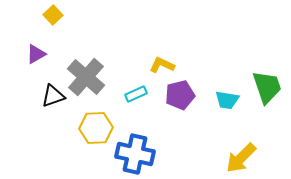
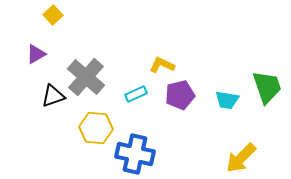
yellow hexagon: rotated 8 degrees clockwise
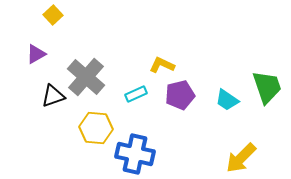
cyan trapezoid: rotated 25 degrees clockwise
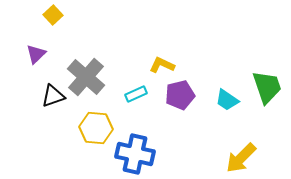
purple triangle: rotated 15 degrees counterclockwise
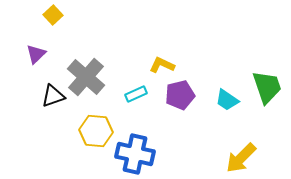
yellow hexagon: moved 3 px down
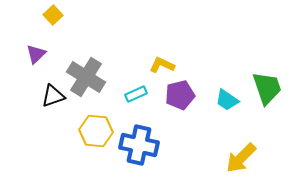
gray cross: rotated 9 degrees counterclockwise
green trapezoid: moved 1 px down
blue cross: moved 4 px right, 9 px up
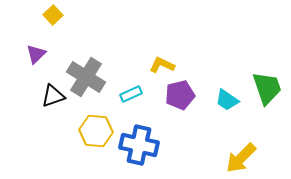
cyan rectangle: moved 5 px left
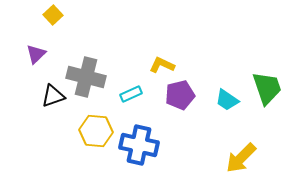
gray cross: rotated 18 degrees counterclockwise
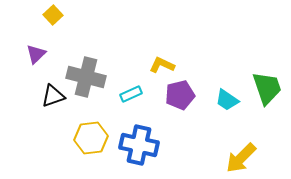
yellow hexagon: moved 5 px left, 7 px down; rotated 12 degrees counterclockwise
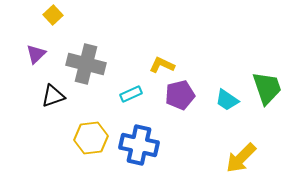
gray cross: moved 13 px up
